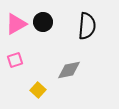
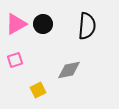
black circle: moved 2 px down
yellow square: rotated 21 degrees clockwise
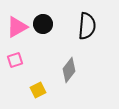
pink triangle: moved 1 px right, 3 px down
gray diamond: rotated 40 degrees counterclockwise
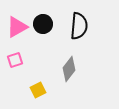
black semicircle: moved 8 px left
gray diamond: moved 1 px up
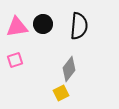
pink triangle: rotated 20 degrees clockwise
yellow square: moved 23 px right, 3 px down
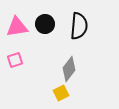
black circle: moved 2 px right
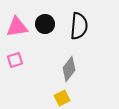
yellow square: moved 1 px right, 5 px down
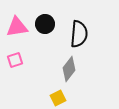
black semicircle: moved 8 px down
yellow square: moved 4 px left
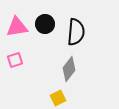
black semicircle: moved 3 px left, 2 px up
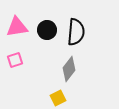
black circle: moved 2 px right, 6 px down
